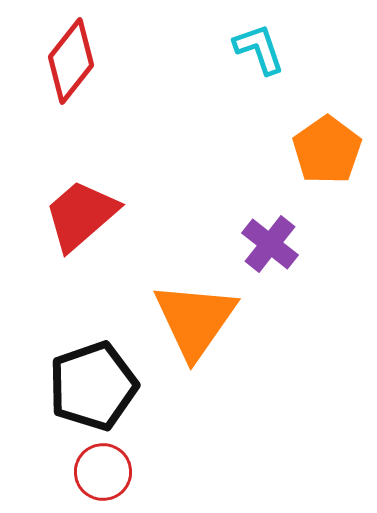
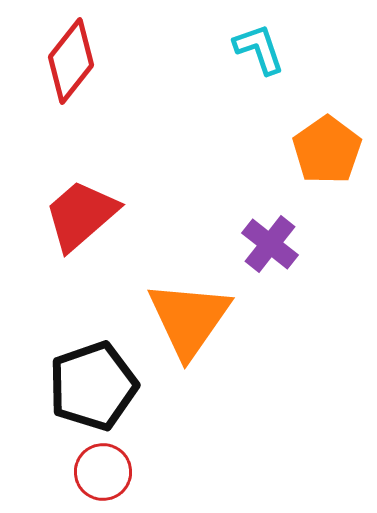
orange triangle: moved 6 px left, 1 px up
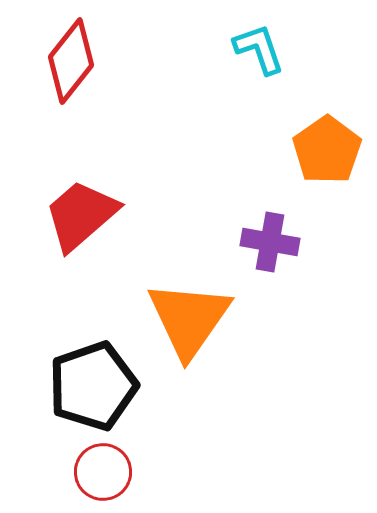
purple cross: moved 2 px up; rotated 28 degrees counterclockwise
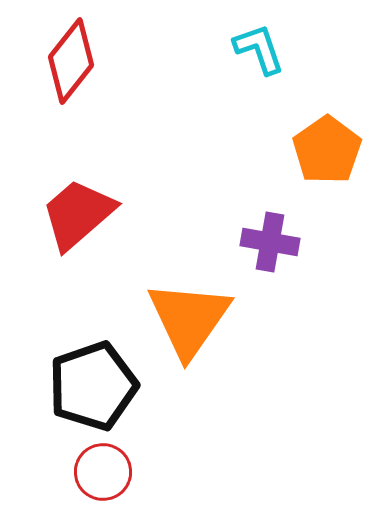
red trapezoid: moved 3 px left, 1 px up
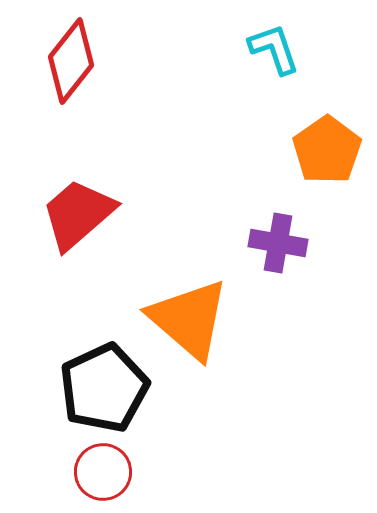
cyan L-shape: moved 15 px right
purple cross: moved 8 px right, 1 px down
orange triangle: rotated 24 degrees counterclockwise
black pentagon: moved 11 px right, 2 px down; rotated 6 degrees counterclockwise
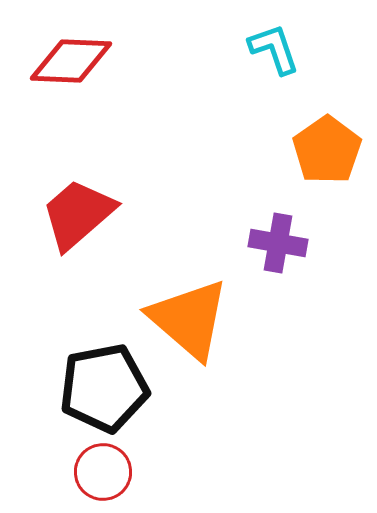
red diamond: rotated 54 degrees clockwise
black pentagon: rotated 14 degrees clockwise
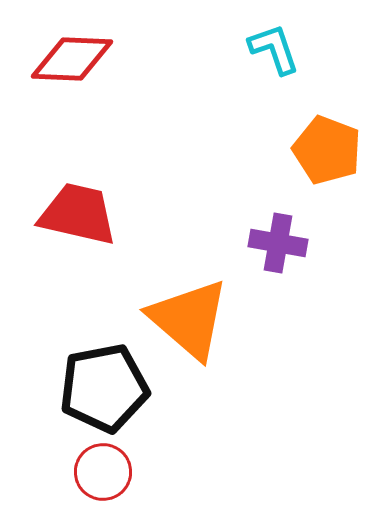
red diamond: moved 1 px right, 2 px up
orange pentagon: rotated 16 degrees counterclockwise
red trapezoid: rotated 54 degrees clockwise
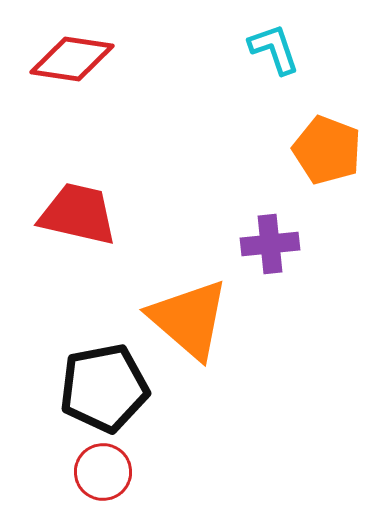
red diamond: rotated 6 degrees clockwise
purple cross: moved 8 px left, 1 px down; rotated 16 degrees counterclockwise
